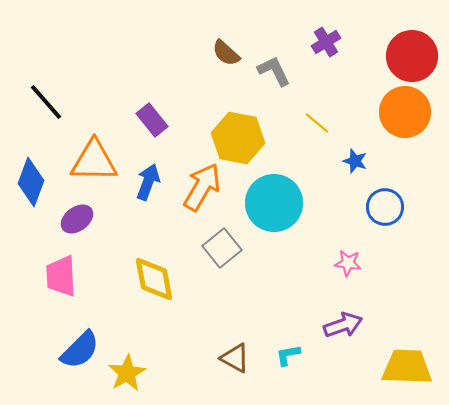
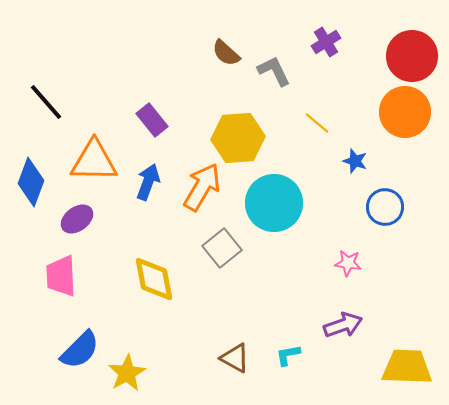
yellow hexagon: rotated 15 degrees counterclockwise
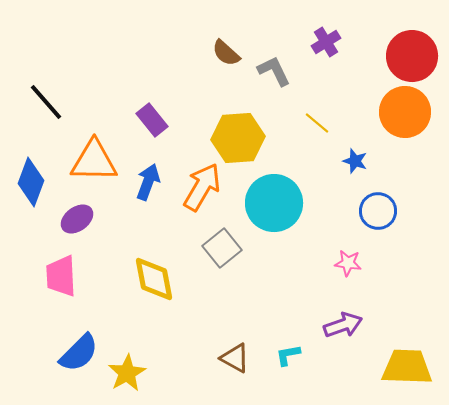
blue circle: moved 7 px left, 4 px down
blue semicircle: moved 1 px left, 3 px down
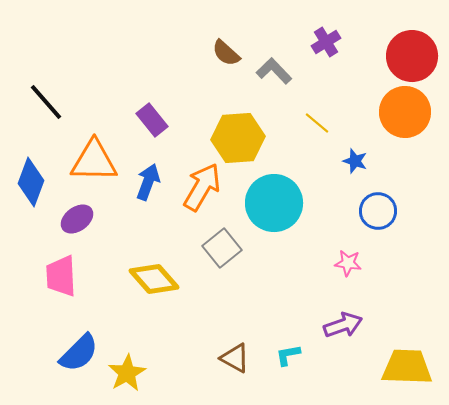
gray L-shape: rotated 18 degrees counterclockwise
yellow diamond: rotated 30 degrees counterclockwise
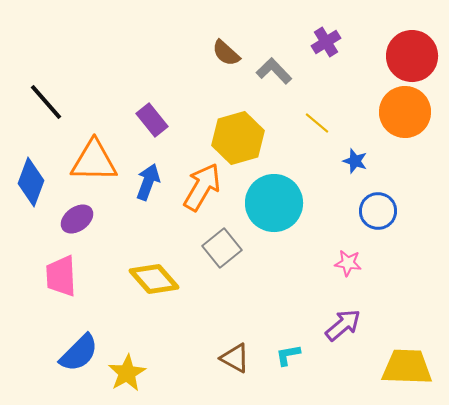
yellow hexagon: rotated 12 degrees counterclockwise
purple arrow: rotated 21 degrees counterclockwise
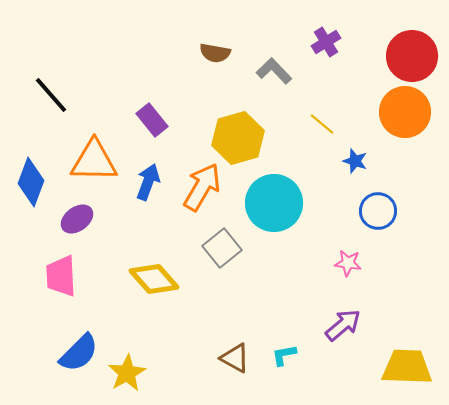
brown semicircle: moved 11 px left; rotated 32 degrees counterclockwise
black line: moved 5 px right, 7 px up
yellow line: moved 5 px right, 1 px down
cyan L-shape: moved 4 px left
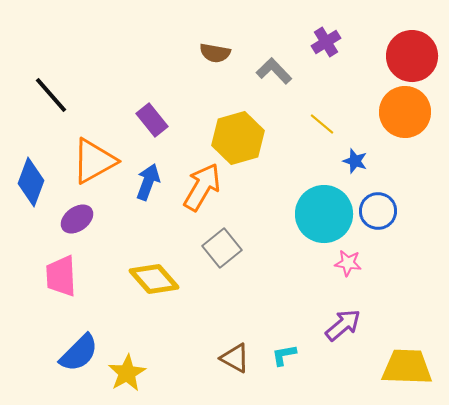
orange triangle: rotated 30 degrees counterclockwise
cyan circle: moved 50 px right, 11 px down
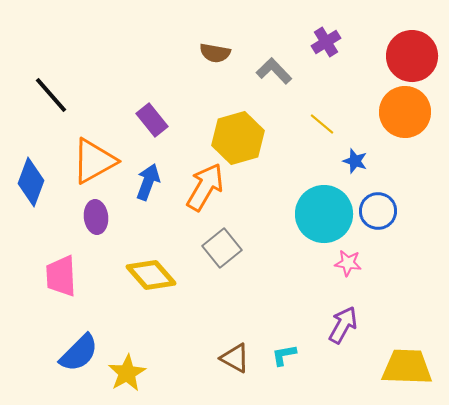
orange arrow: moved 3 px right
purple ellipse: moved 19 px right, 2 px up; rotated 60 degrees counterclockwise
yellow diamond: moved 3 px left, 4 px up
purple arrow: rotated 21 degrees counterclockwise
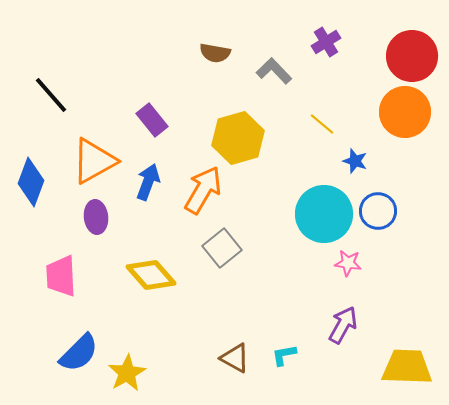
orange arrow: moved 2 px left, 3 px down
